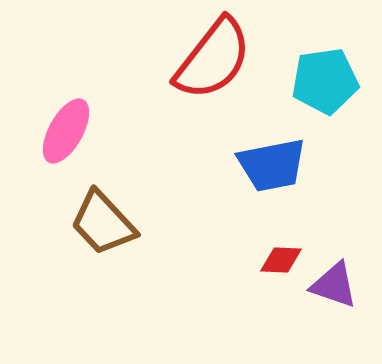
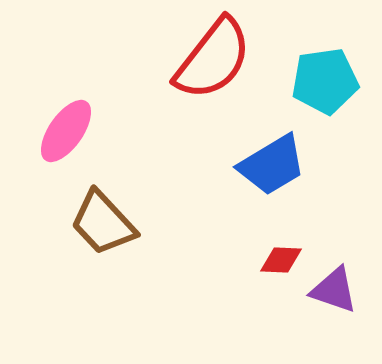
pink ellipse: rotated 6 degrees clockwise
blue trapezoid: rotated 20 degrees counterclockwise
purple triangle: moved 5 px down
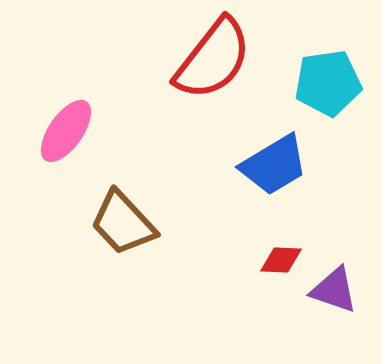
cyan pentagon: moved 3 px right, 2 px down
blue trapezoid: moved 2 px right
brown trapezoid: moved 20 px right
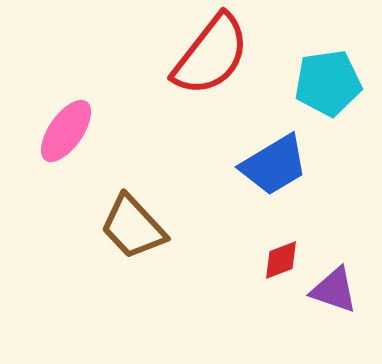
red semicircle: moved 2 px left, 4 px up
brown trapezoid: moved 10 px right, 4 px down
red diamond: rotated 24 degrees counterclockwise
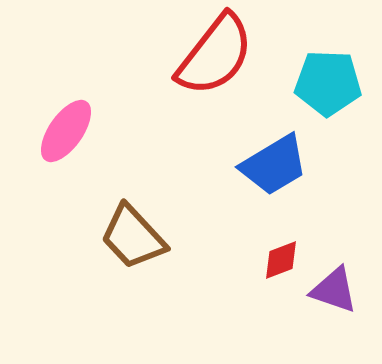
red semicircle: moved 4 px right
cyan pentagon: rotated 10 degrees clockwise
brown trapezoid: moved 10 px down
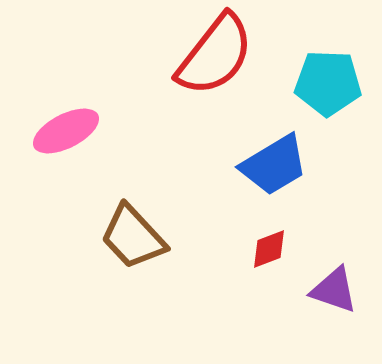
pink ellipse: rotated 28 degrees clockwise
red diamond: moved 12 px left, 11 px up
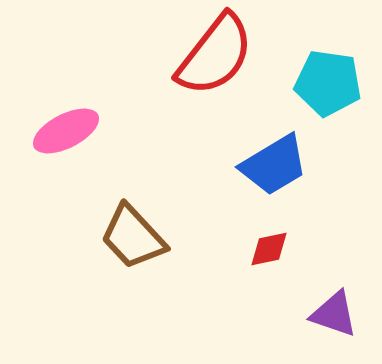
cyan pentagon: rotated 6 degrees clockwise
red diamond: rotated 9 degrees clockwise
purple triangle: moved 24 px down
